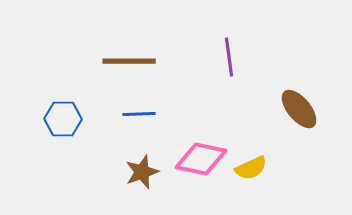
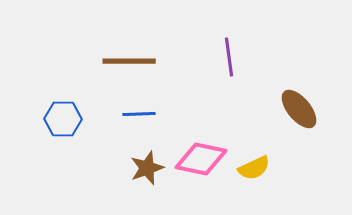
yellow semicircle: moved 3 px right
brown star: moved 5 px right, 4 px up
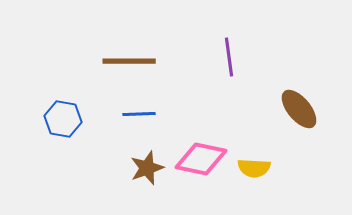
blue hexagon: rotated 9 degrees clockwise
yellow semicircle: rotated 28 degrees clockwise
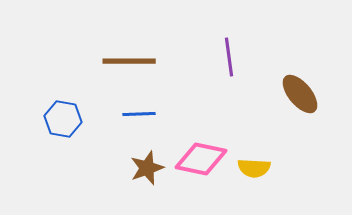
brown ellipse: moved 1 px right, 15 px up
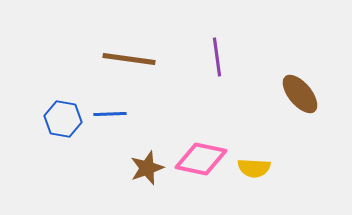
purple line: moved 12 px left
brown line: moved 2 px up; rotated 8 degrees clockwise
blue line: moved 29 px left
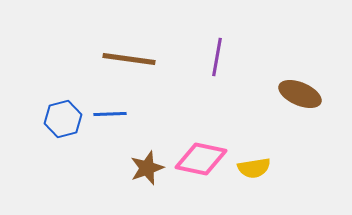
purple line: rotated 18 degrees clockwise
brown ellipse: rotated 27 degrees counterclockwise
blue hexagon: rotated 24 degrees counterclockwise
yellow semicircle: rotated 12 degrees counterclockwise
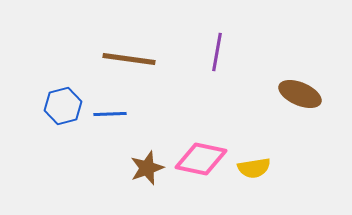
purple line: moved 5 px up
blue hexagon: moved 13 px up
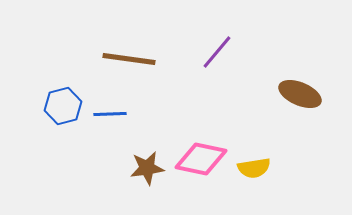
purple line: rotated 30 degrees clockwise
brown star: rotated 12 degrees clockwise
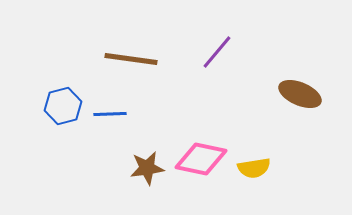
brown line: moved 2 px right
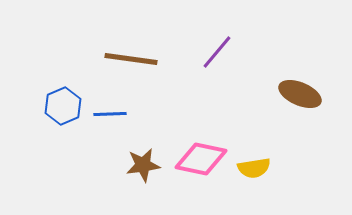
blue hexagon: rotated 9 degrees counterclockwise
brown star: moved 4 px left, 3 px up
